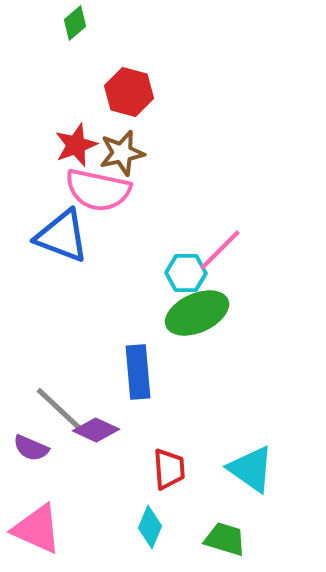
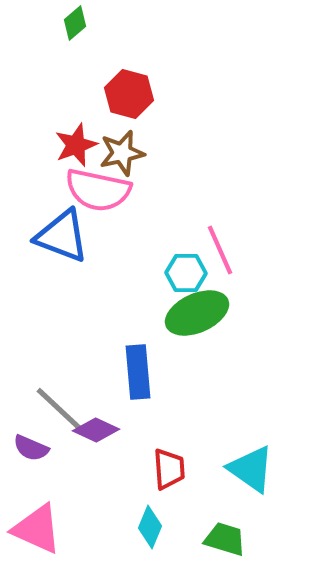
red hexagon: moved 2 px down
pink line: rotated 69 degrees counterclockwise
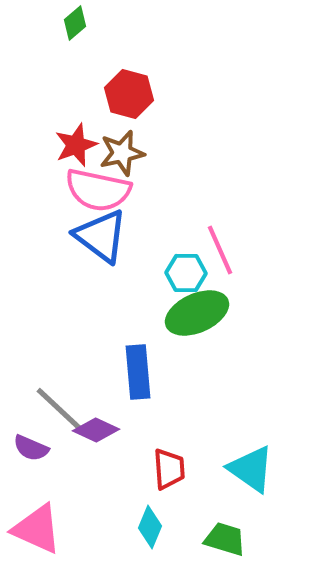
blue triangle: moved 39 px right; rotated 16 degrees clockwise
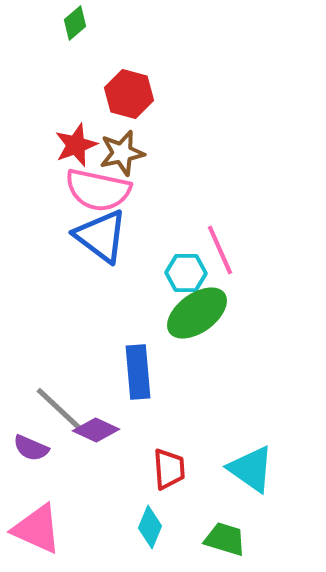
green ellipse: rotated 12 degrees counterclockwise
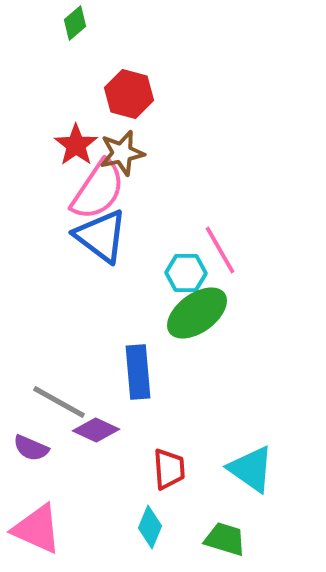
red star: rotated 15 degrees counterclockwise
pink semicircle: rotated 68 degrees counterclockwise
pink line: rotated 6 degrees counterclockwise
gray line: moved 7 px up; rotated 14 degrees counterclockwise
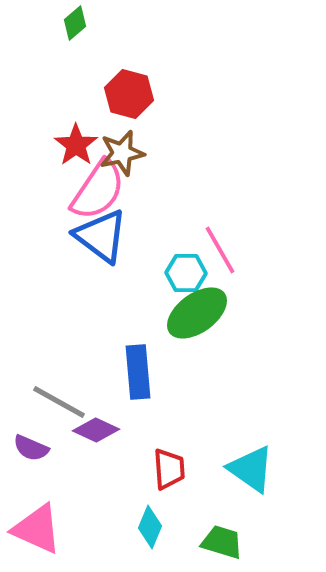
green trapezoid: moved 3 px left, 3 px down
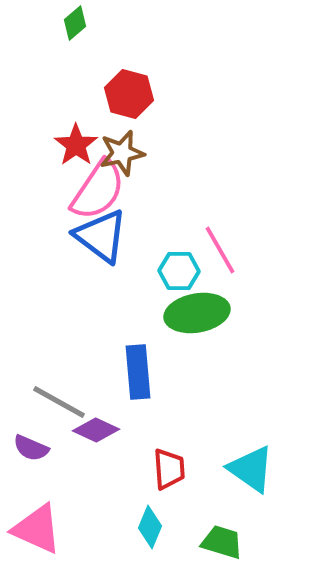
cyan hexagon: moved 7 px left, 2 px up
green ellipse: rotated 26 degrees clockwise
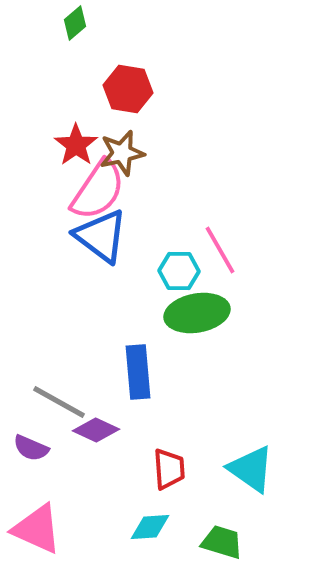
red hexagon: moved 1 px left, 5 px up; rotated 6 degrees counterclockwise
cyan diamond: rotated 63 degrees clockwise
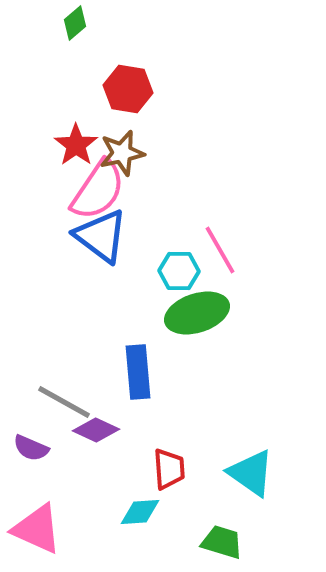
green ellipse: rotated 8 degrees counterclockwise
gray line: moved 5 px right
cyan triangle: moved 4 px down
cyan diamond: moved 10 px left, 15 px up
